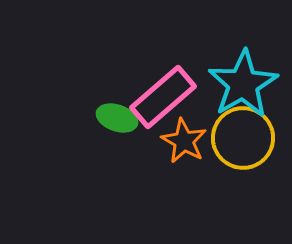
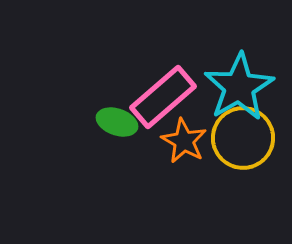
cyan star: moved 4 px left, 3 px down
green ellipse: moved 4 px down
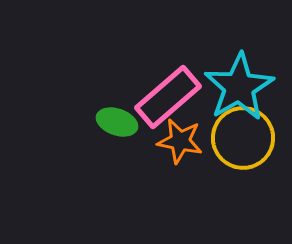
pink rectangle: moved 5 px right
orange star: moved 4 px left; rotated 18 degrees counterclockwise
